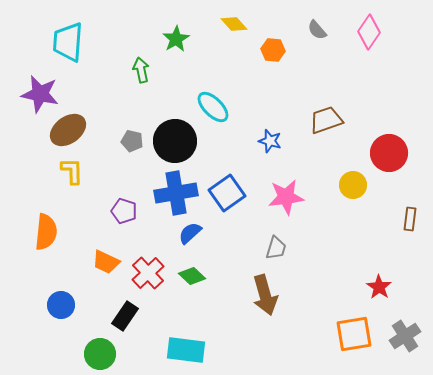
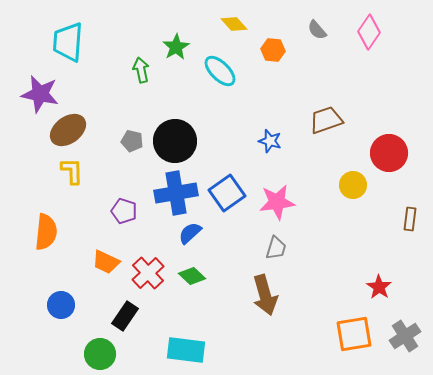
green star: moved 8 px down
cyan ellipse: moved 7 px right, 36 px up
pink star: moved 9 px left, 5 px down
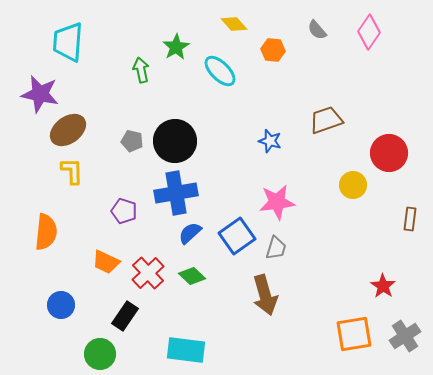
blue square: moved 10 px right, 43 px down
red star: moved 4 px right, 1 px up
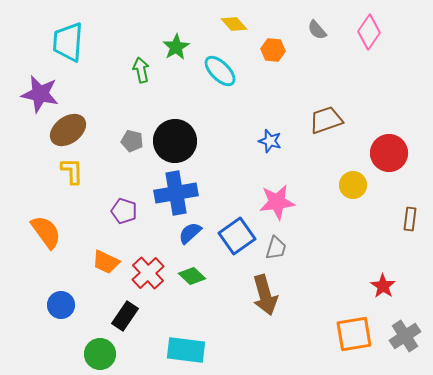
orange semicircle: rotated 42 degrees counterclockwise
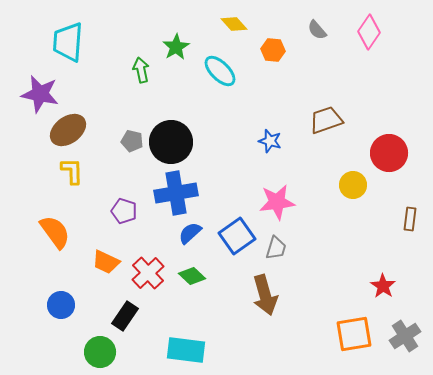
black circle: moved 4 px left, 1 px down
orange semicircle: moved 9 px right
green circle: moved 2 px up
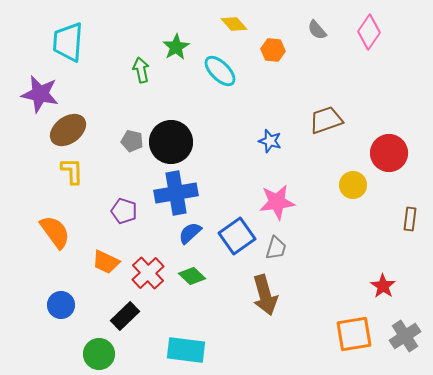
black rectangle: rotated 12 degrees clockwise
green circle: moved 1 px left, 2 px down
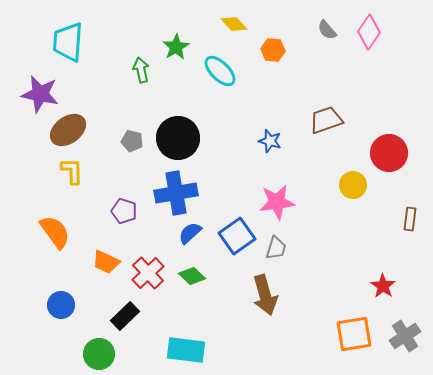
gray semicircle: moved 10 px right
black circle: moved 7 px right, 4 px up
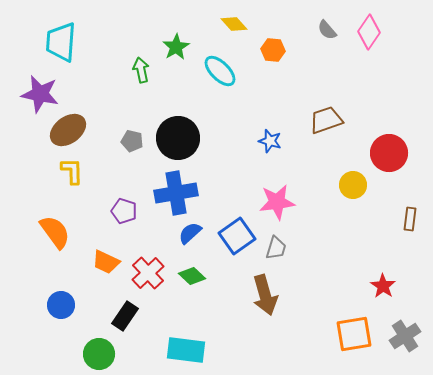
cyan trapezoid: moved 7 px left
black rectangle: rotated 12 degrees counterclockwise
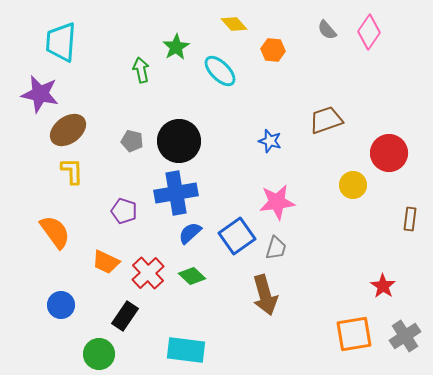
black circle: moved 1 px right, 3 px down
